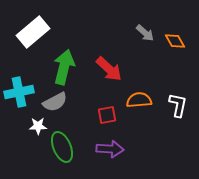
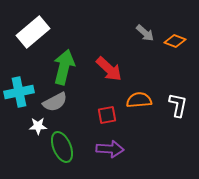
orange diamond: rotated 40 degrees counterclockwise
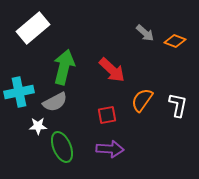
white rectangle: moved 4 px up
red arrow: moved 3 px right, 1 px down
orange semicircle: moved 3 px right; rotated 50 degrees counterclockwise
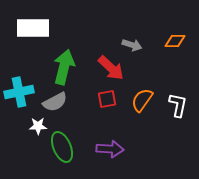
white rectangle: rotated 40 degrees clockwise
gray arrow: moved 13 px left, 12 px down; rotated 24 degrees counterclockwise
orange diamond: rotated 20 degrees counterclockwise
red arrow: moved 1 px left, 2 px up
red square: moved 16 px up
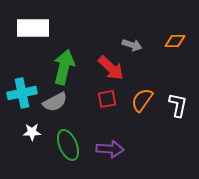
cyan cross: moved 3 px right, 1 px down
white star: moved 6 px left, 6 px down
green ellipse: moved 6 px right, 2 px up
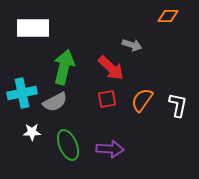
orange diamond: moved 7 px left, 25 px up
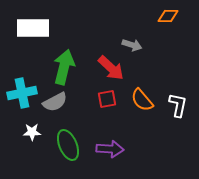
orange semicircle: rotated 75 degrees counterclockwise
